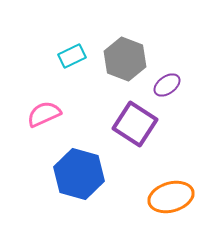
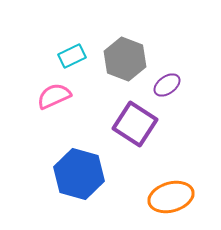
pink semicircle: moved 10 px right, 18 px up
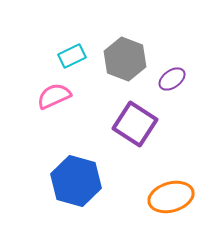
purple ellipse: moved 5 px right, 6 px up
blue hexagon: moved 3 px left, 7 px down
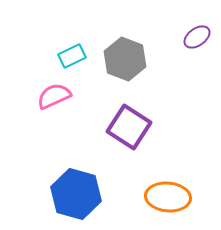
purple ellipse: moved 25 px right, 42 px up
purple square: moved 6 px left, 3 px down
blue hexagon: moved 13 px down
orange ellipse: moved 3 px left; rotated 21 degrees clockwise
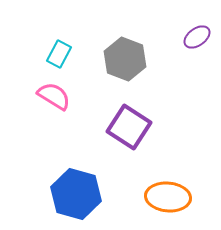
cyan rectangle: moved 13 px left, 2 px up; rotated 36 degrees counterclockwise
pink semicircle: rotated 56 degrees clockwise
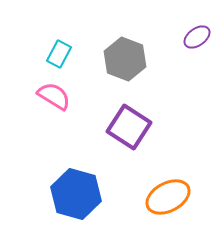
orange ellipse: rotated 33 degrees counterclockwise
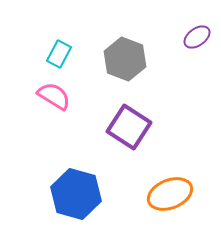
orange ellipse: moved 2 px right, 3 px up; rotated 6 degrees clockwise
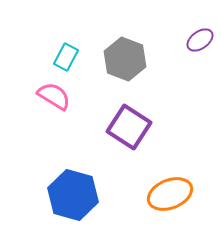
purple ellipse: moved 3 px right, 3 px down
cyan rectangle: moved 7 px right, 3 px down
blue hexagon: moved 3 px left, 1 px down
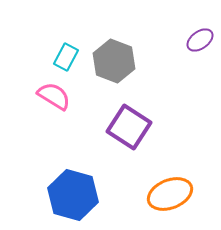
gray hexagon: moved 11 px left, 2 px down
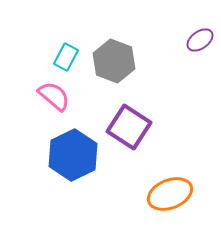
pink semicircle: rotated 8 degrees clockwise
blue hexagon: moved 40 px up; rotated 18 degrees clockwise
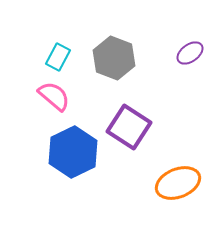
purple ellipse: moved 10 px left, 13 px down
cyan rectangle: moved 8 px left
gray hexagon: moved 3 px up
blue hexagon: moved 3 px up
orange ellipse: moved 8 px right, 11 px up
